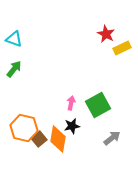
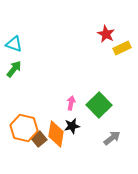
cyan triangle: moved 5 px down
green square: moved 1 px right; rotated 15 degrees counterclockwise
orange diamond: moved 2 px left, 5 px up
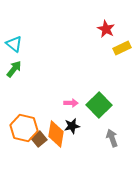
red star: moved 5 px up
cyan triangle: rotated 18 degrees clockwise
pink arrow: rotated 80 degrees clockwise
gray arrow: rotated 72 degrees counterclockwise
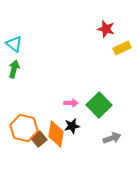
red star: rotated 12 degrees counterclockwise
green arrow: rotated 24 degrees counterclockwise
gray arrow: rotated 90 degrees clockwise
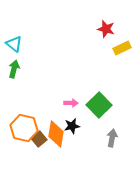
gray arrow: rotated 60 degrees counterclockwise
